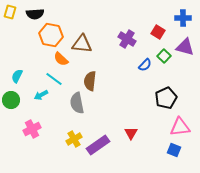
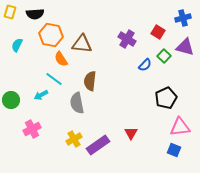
blue cross: rotated 14 degrees counterclockwise
orange semicircle: rotated 14 degrees clockwise
cyan semicircle: moved 31 px up
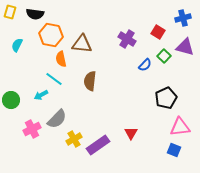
black semicircle: rotated 12 degrees clockwise
orange semicircle: rotated 21 degrees clockwise
gray semicircle: moved 20 px left, 16 px down; rotated 125 degrees counterclockwise
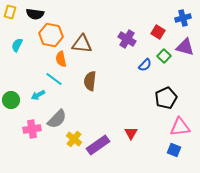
cyan arrow: moved 3 px left
pink cross: rotated 18 degrees clockwise
yellow cross: rotated 21 degrees counterclockwise
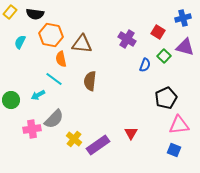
yellow rectangle: rotated 24 degrees clockwise
cyan semicircle: moved 3 px right, 3 px up
blue semicircle: rotated 24 degrees counterclockwise
gray semicircle: moved 3 px left
pink triangle: moved 1 px left, 2 px up
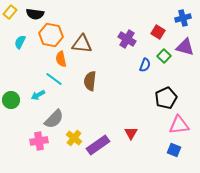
pink cross: moved 7 px right, 12 px down
yellow cross: moved 1 px up
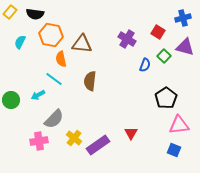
black pentagon: rotated 10 degrees counterclockwise
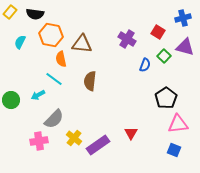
pink triangle: moved 1 px left, 1 px up
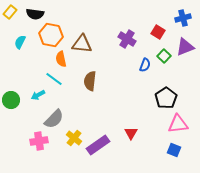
purple triangle: rotated 36 degrees counterclockwise
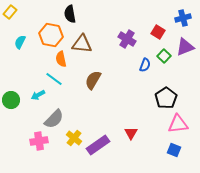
black semicircle: moved 35 px right; rotated 72 degrees clockwise
brown semicircle: moved 3 px right, 1 px up; rotated 24 degrees clockwise
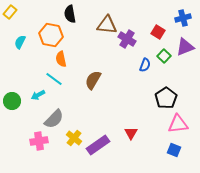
brown triangle: moved 25 px right, 19 px up
green circle: moved 1 px right, 1 px down
